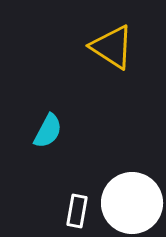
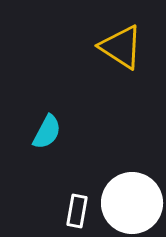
yellow triangle: moved 9 px right
cyan semicircle: moved 1 px left, 1 px down
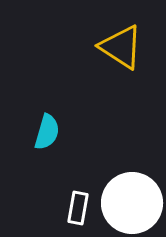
cyan semicircle: rotated 12 degrees counterclockwise
white rectangle: moved 1 px right, 3 px up
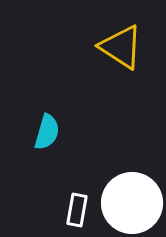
white rectangle: moved 1 px left, 2 px down
